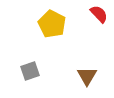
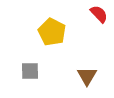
yellow pentagon: moved 8 px down
gray square: rotated 18 degrees clockwise
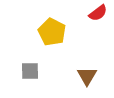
red semicircle: moved 1 px left, 1 px up; rotated 96 degrees clockwise
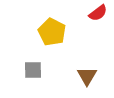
gray square: moved 3 px right, 1 px up
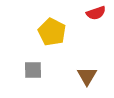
red semicircle: moved 2 px left; rotated 18 degrees clockwise
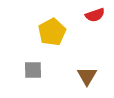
red semicircle: moved 1 px left, 2 px down
yellow pentagon: rotated 16 degrees clockwise
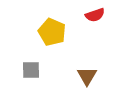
yellow pentagon: rotated 20 degrees counterclockwise
gray square: moved 2 px left
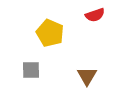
yellow pentagon: moved 2 px left, 1 px down
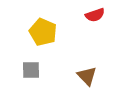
yellow pentagon: moved 7 px left, 1 px up
brown triangle: rotated 15 degrees counterclockwise
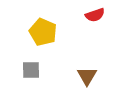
brown triangle: rotated 15 degrees clockwise
